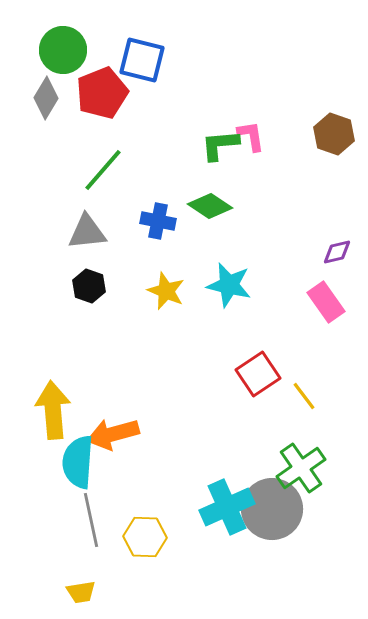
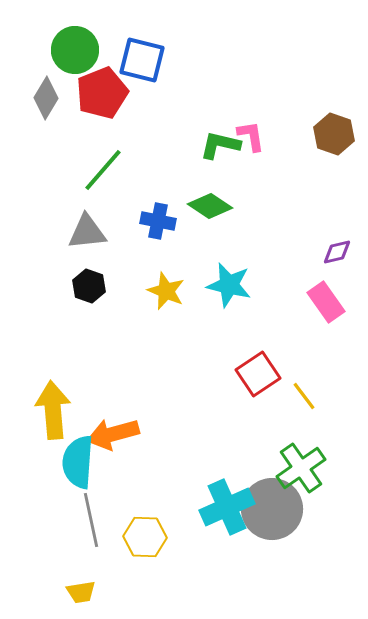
green circle: moved 12 px right
green L-shape: rotated 18 degrees clockwise
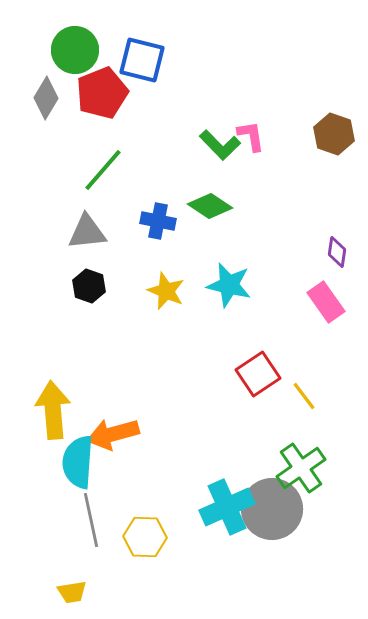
green L-shape: rotated 147 degrees counterclockwise
purple diamond: rotated 68 degrees counterclockwise
yellow trapezoid: moved 9 px left
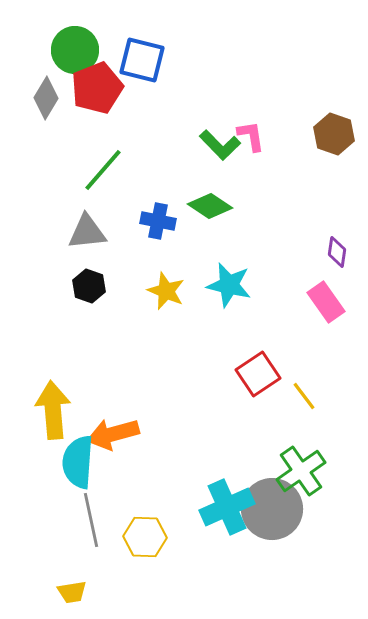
red pentagon: moved 5 px left, 5 px up
green cross: moved 3 px down
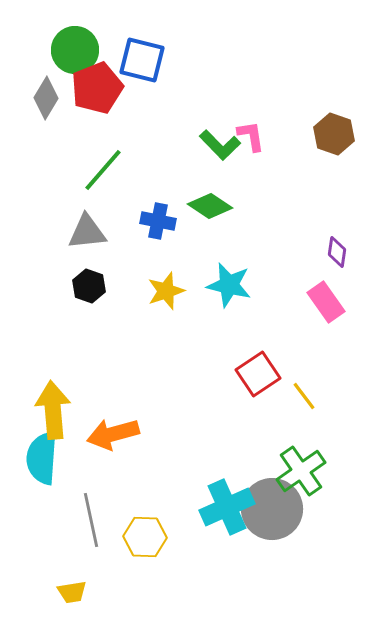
yellow star: rotated 30 degrees clockwise
cyan semicircle: moved 36 px left, 4 px up
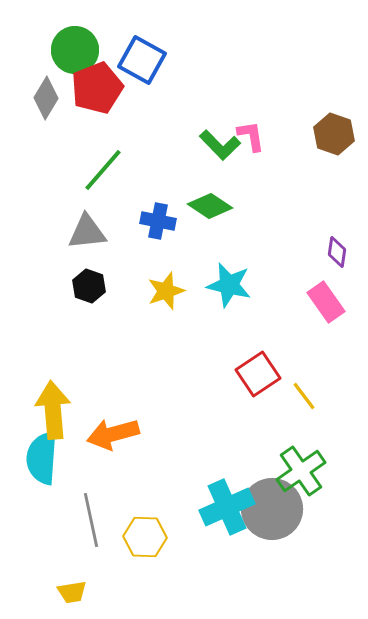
blue square: rotated 15 degrees clockwise
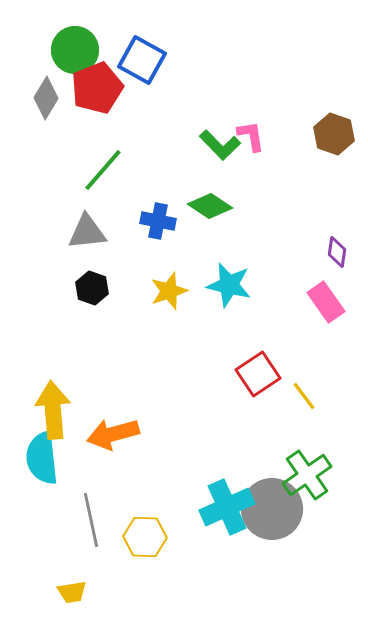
black hexagon: moved 3 px right, 2 px down
yellow star: moved 3 px right
cyan semicircle: rotated 10 degrees counterclockwise
green cross: moved 6 px right, 4 px down
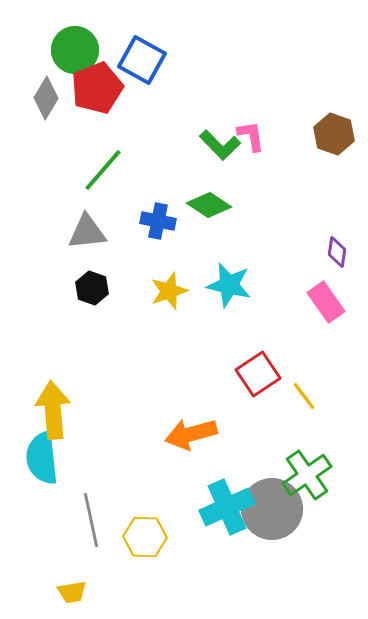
green diamond: moved 1 px left, 1 px up
orange arrow: moved 78 px right
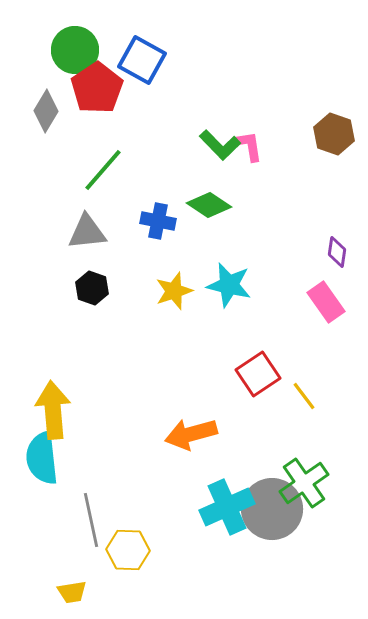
red pentagon: rotated 12 degrees counterclockwise
gray diamond: moved 13 px down
pink L-shape: moved 2 px left, 10 px down
yellow star: moved 5 px right
green cross: moved 3 px left, 8 px down
yellow hexagon: moved 17 px left, 13 px down
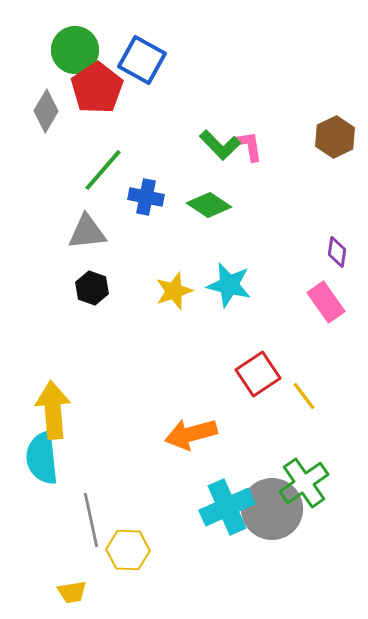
brown hexagon: moved 1 px right, 3 px down; rotated 15 degrees clockwise
blue cross: moved 12 px left, 24 px up
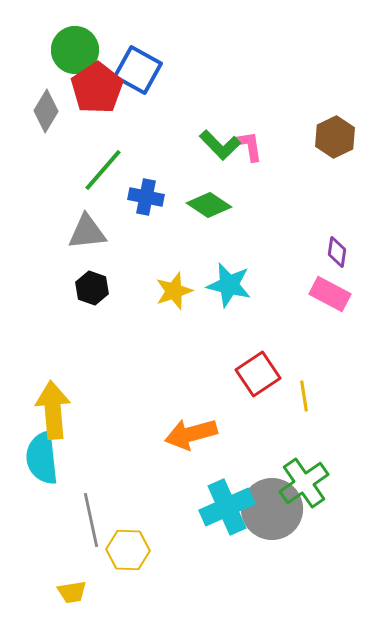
blue square: moved 4 px left, 10 px down
pink rectangle: moved 4 px right, 8 px up; rotated 27 degrees counterclockwise
yellow line: rotated 28 degrees clockwise
